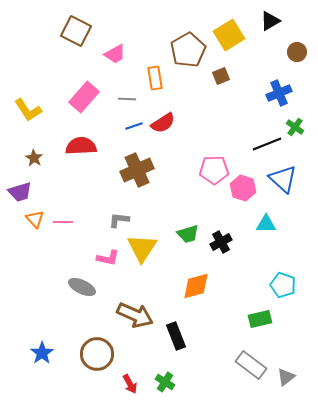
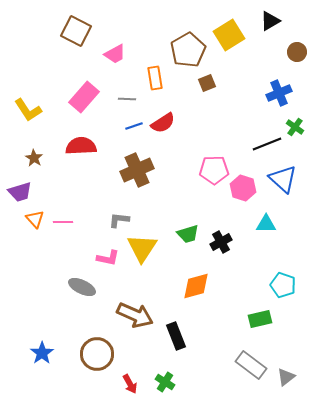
brown square at (221, 76): moved 14 px left, 7 px down
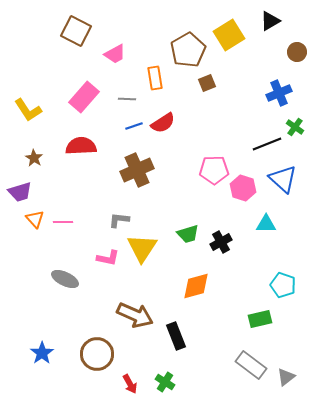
gray ellipse at (82, 287): moved 17 px left, 8 px up
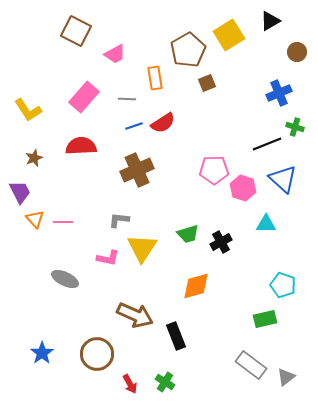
green cross at (295, 127): rotated 18 degrees counterclockwise
brown star at (34, 158): rotated 18 degrees clockwise
purple trapezoid at (20, 192): rotated 100 degrees counterclockwise
green rectangle at (260, 319): moved 5 px right
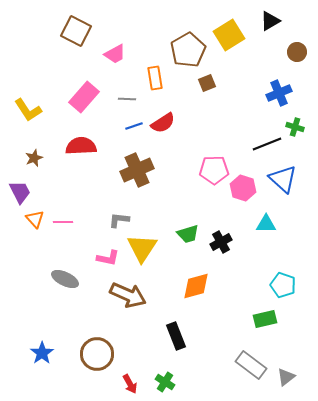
brown arrow at (135, 315): moved 7 px left, 20 px up
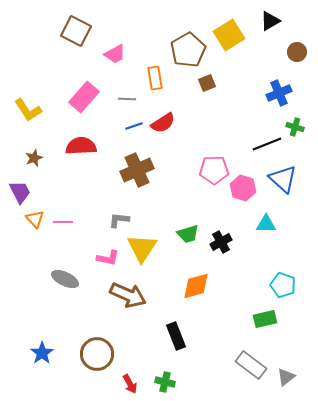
green cross at (165, 382): rotated 18 degrees counterclockwise
